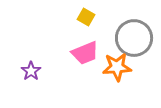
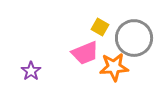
yellow square: moved 14 px right, 10 px down
orange star: moved 3 px left
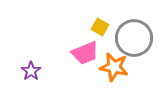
orange star: rotated 16 degrees clockwise
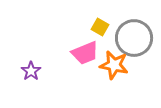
orange star: moved 2 px up
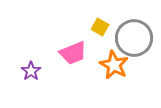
pink trapezoid: moved 12 px left
orange star: rotated 16 degrees clockwise
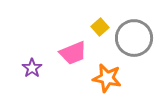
yellow square: rotated 18 degrees clockwise
orange star: moved 7 px left, 13 px down; rotated 16 degrees counterclockwise
purple star: moved 1 px right, 3 px up
